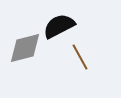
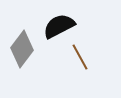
gray diamond: moved 3 px left, 1 px down; rotated 39 degrees counterclockwise
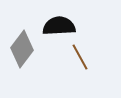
black semicircle: rotated 24 degrees clockwise
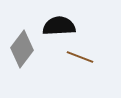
brown line: rotated 40 degrees counterclockwise
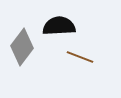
gray diamond: moved 2 px up
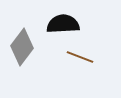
black semicircle: moved 4 px right, 2 px up
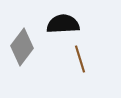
brown line: moved 2 px down; rotated 52 degrees clockwise
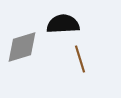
gray diamond: rotated 36 degrees clockwise
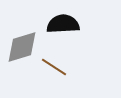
brown line: moved 26 px left, 8 px down; rotated 40 degrees counterclockwise
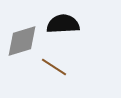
gray diamond: moved 6 px up
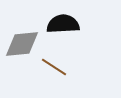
gray diamond: moved 3 px down; rotated 12 degrees clockwise
